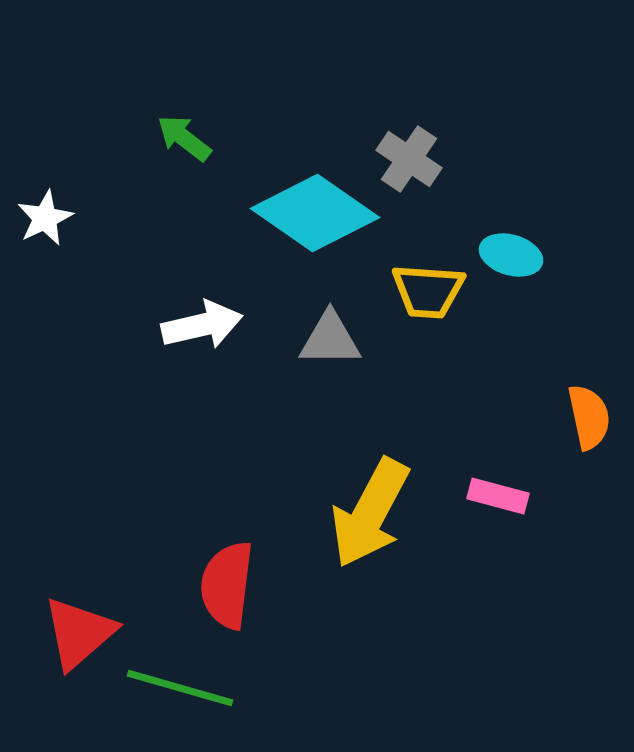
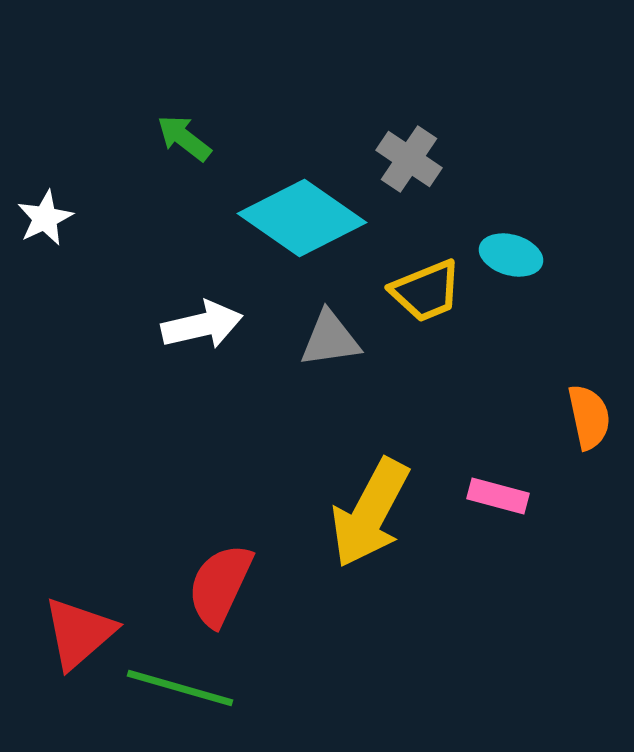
cyan diamond: moved 13 px left, 5 px down
yellow trapezoid: moved 2 px left; rotated 26 degrees counterclockwise
gray triangle: rotated 8 degrees counterclockwise
red semicircle: moved 7 px left; rotated 18 degrees clockwise
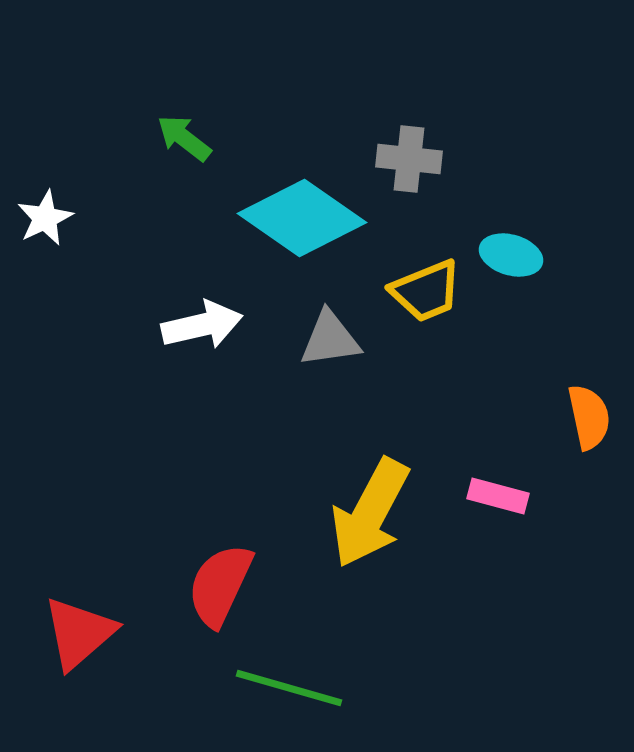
gray cross: rotated 28 degrees counterclockwise
green line: moved 109 px right
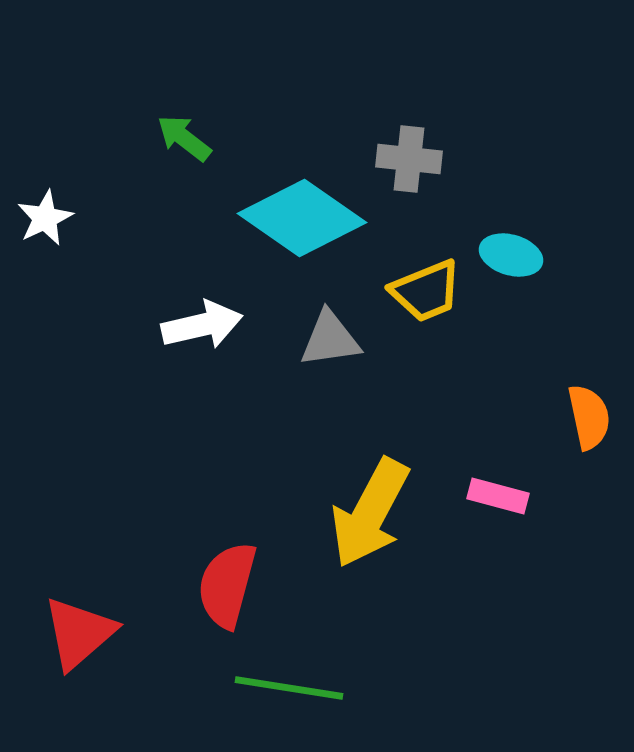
red semicircle: moved 7 px right; rotated 10 degrees counterclockwise
green line: rotated 7 degrees counterclockwise
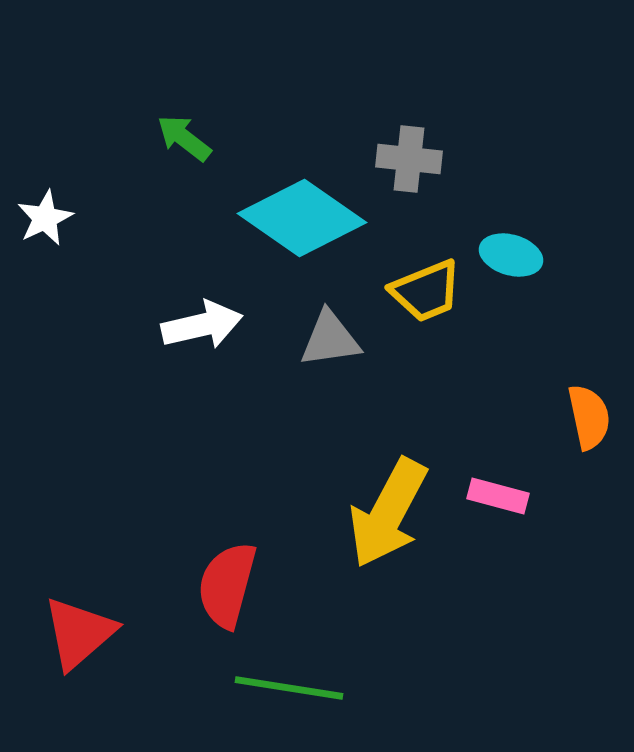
yellow arrow: moved 18 px right
